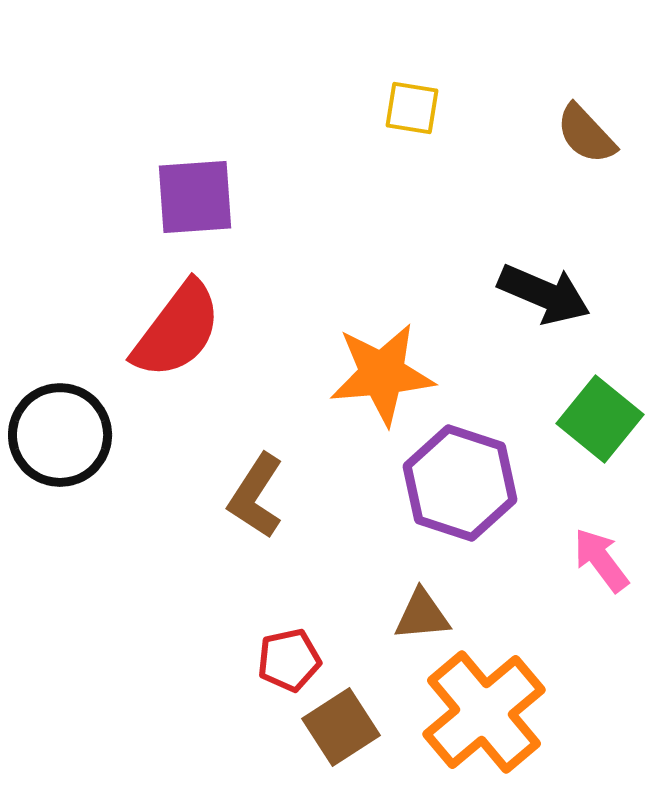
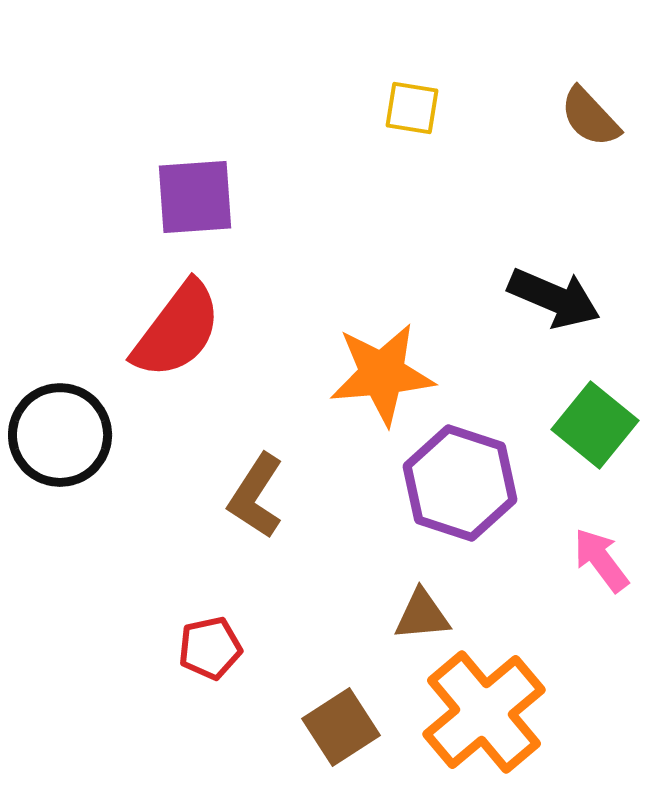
brown semicircle: moved 4 px right, 17 px up
black arrow: moved 10 px right, 4 px down
green square: moved 5 px left, 6 px down
red pentagon: moved 79 px left, 12 px up
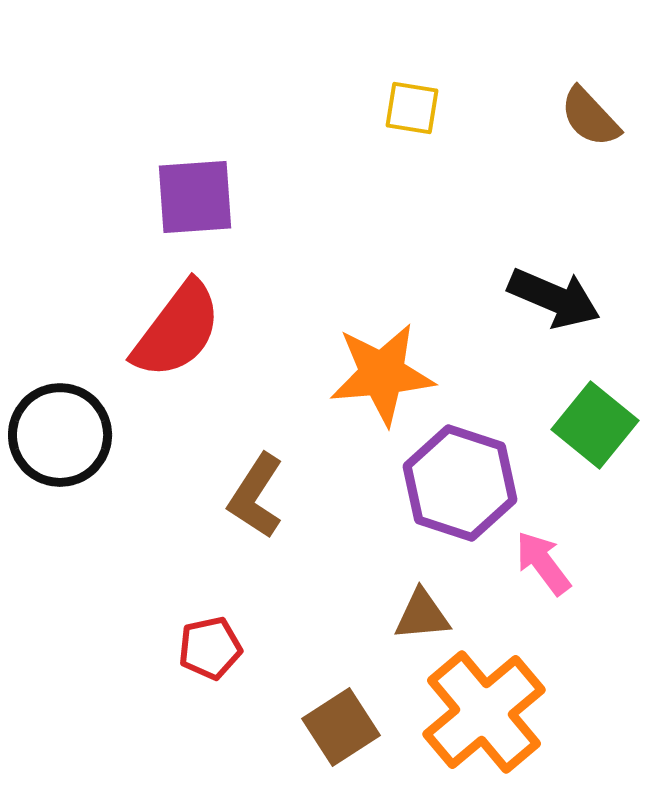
pink arrow: moved 58 px left, 3 px down
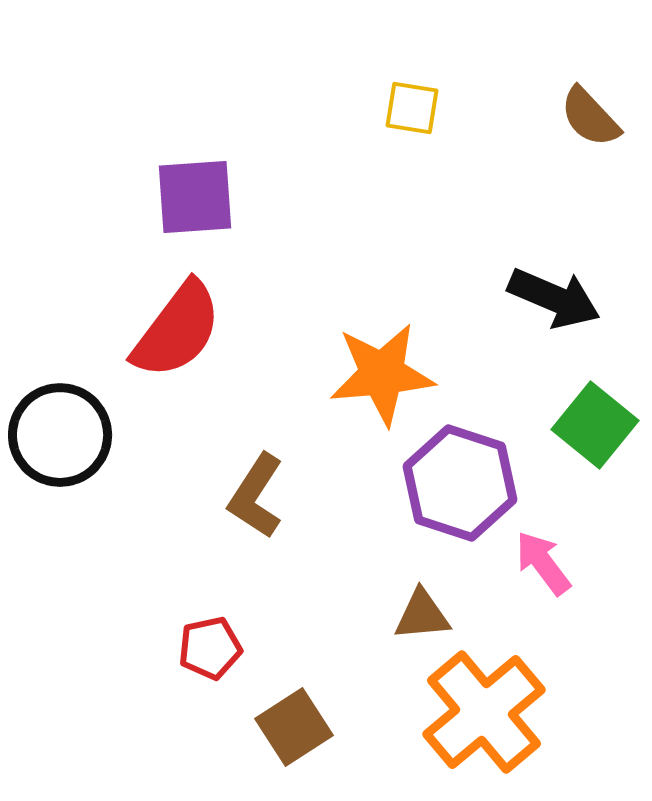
brown square: moved 47 px left
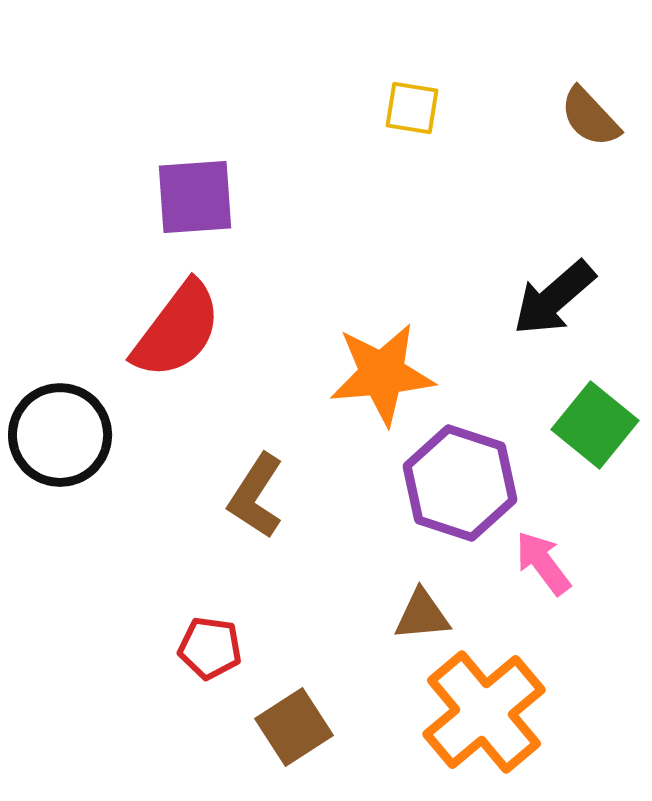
black arrow: rotated 116 degrees clockwise
red pentagon: rotated 20 degrees clockwise
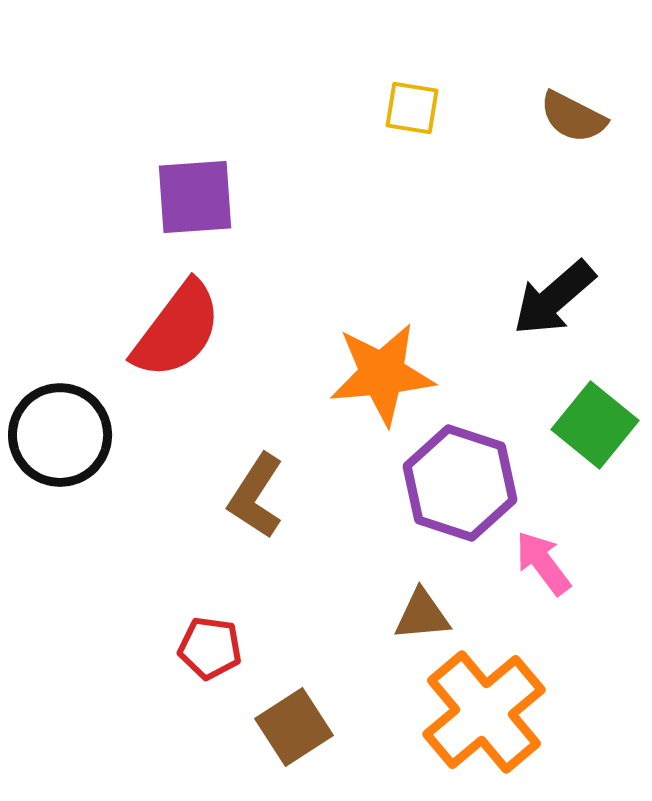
brown semicircle: moved 17 px left; rotated 20 degrees counterclockwise
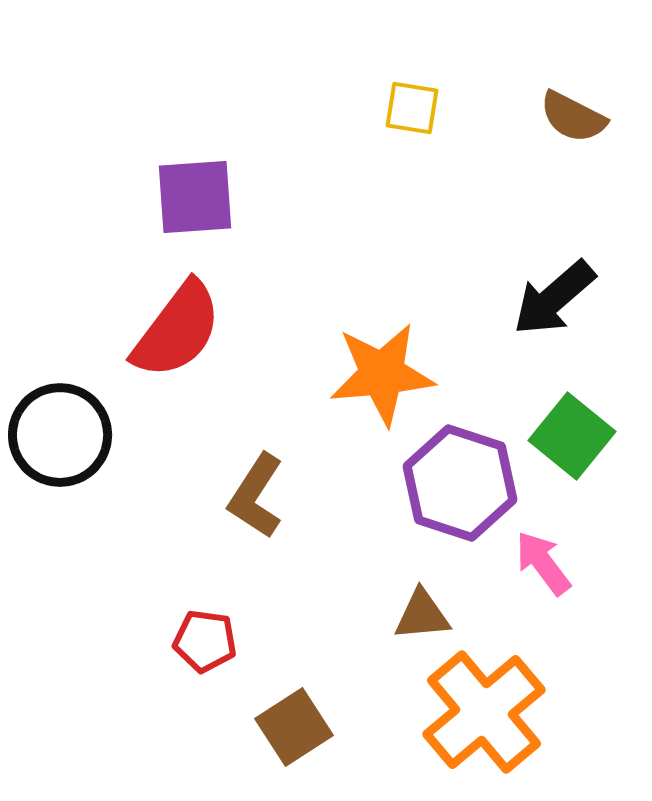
green square: moved 23 px left, 11 px down
red pentagon: moved 5 px left, 7 px up
